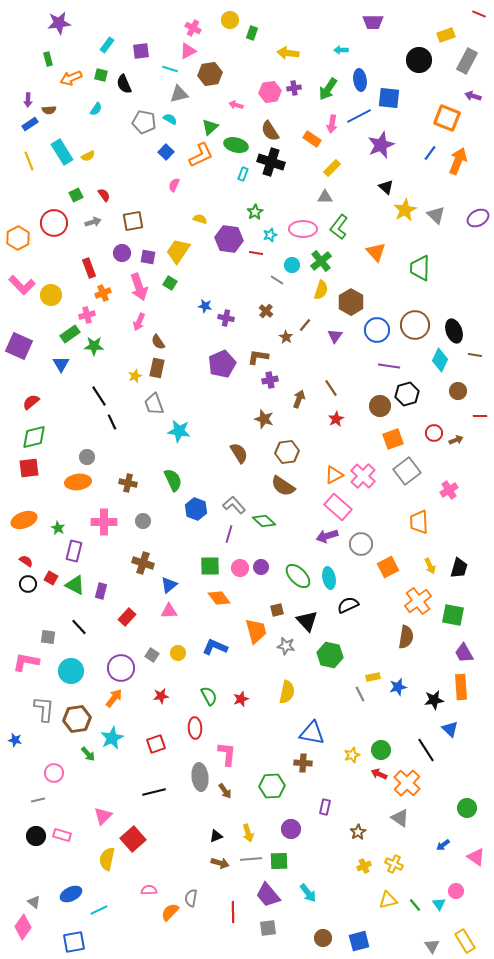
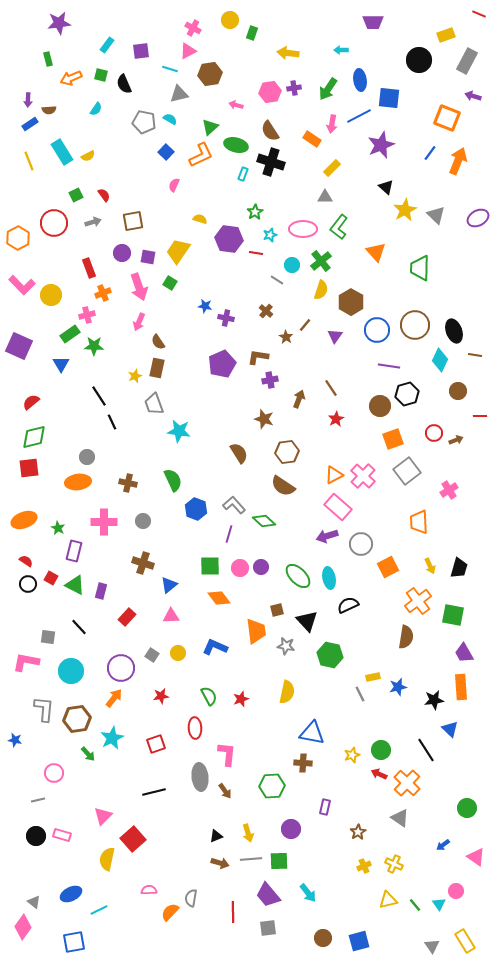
pink triangle at (169, 611): moved 2 px right, 5 px down
orange trapezoid at (256, 631): rotated 8 degrees clockwise
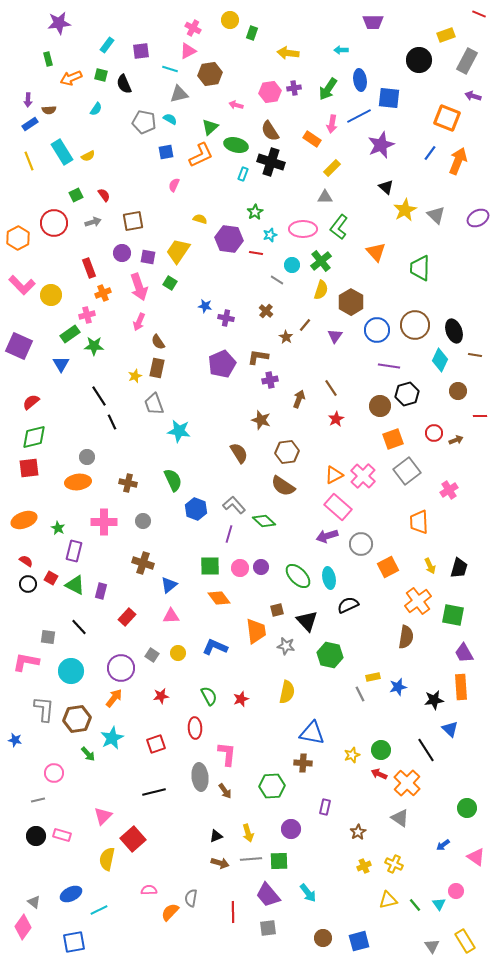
blue square at (166, 152): rotated 35 degrees clockwise
brown star at (264, 419): moved 3 px left, 1 px down
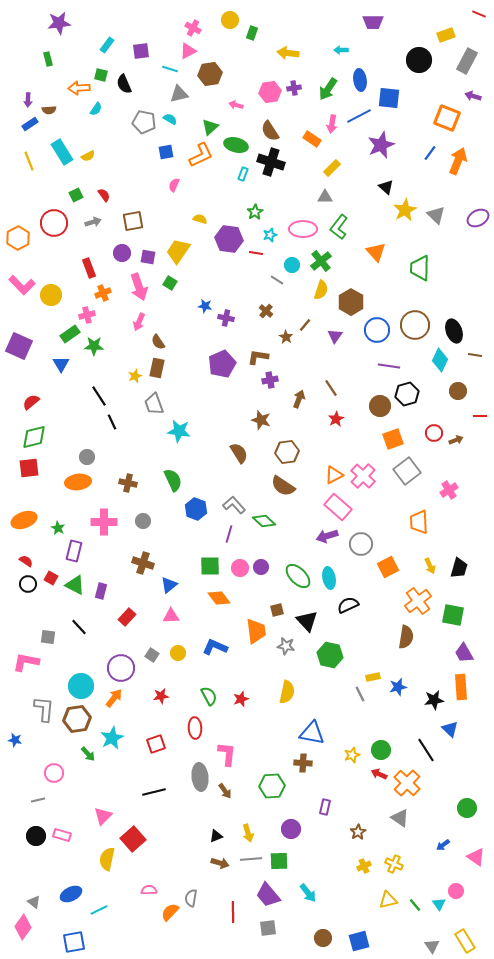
orange arrow at (71, 78): moved 8 px right, 10 px down; rotated 20 degrees clockwise
cyan circle at (71, 671): moved 10 px right, 15 px down
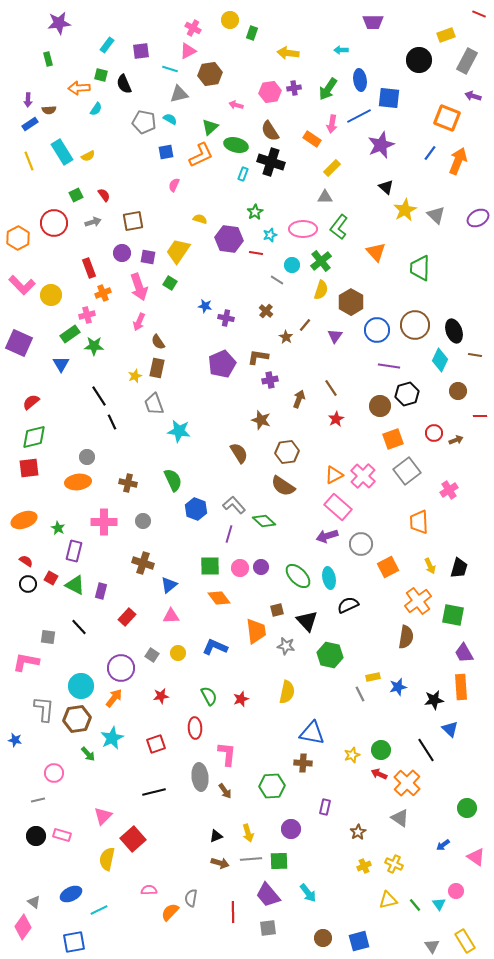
purple square at (19, 346): moved 3 px up
